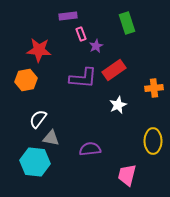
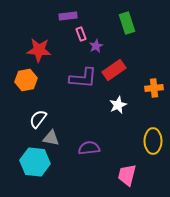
purple semicircle: moved 1 px left, 1 px up
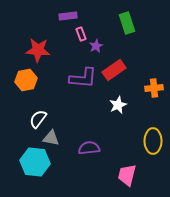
red star: moved 1 px left
